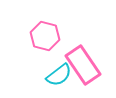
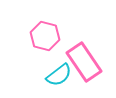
pink rectangle: moved 1 px right, 3 px up
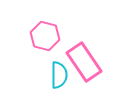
cyan semicircle: rotated 52 degrees counterclockwise
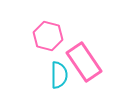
pink hexagon: moved 3 px right
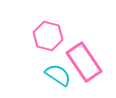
cyan semicircle: moved 1 px left; rotated 56 degrees counterclockwise
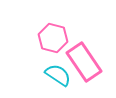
pink hexagon: moved 5 px right, 2 px down
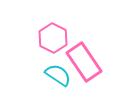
pink hexagon: rotated 12 degrees clockwise
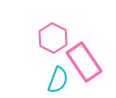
cyan semicircle: moved 5 px down; rotated 76 degrees clockwise
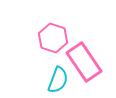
pink hexagon: rotated 8 degrees counterclockwise
